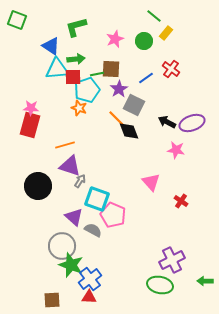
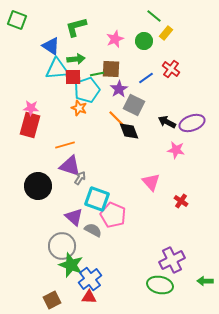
gray arrow at (80, 181): moved 3 px up
brown square at (52, 300): rotated 24 degrees counterclockwise
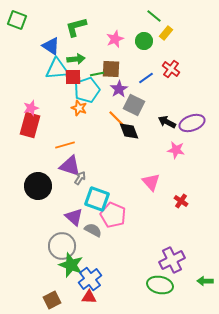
pink star at (31, 108): rotated 21 degrees counterclockwise
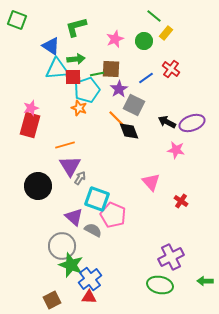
purple triangle at (70, 166): rotated 40 degrees clockwise
purple cross at (172, 260): moved 1 px left, 3 px up
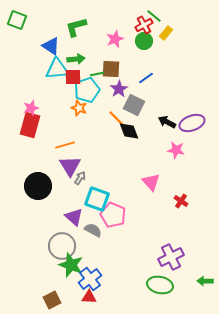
red cross at (171, 69): moved 27 px left, 44 px up; rotated 24 degrees clockwise
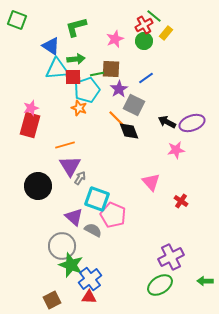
pink star at (176, 150): rotated 18 degrees counterclockwise
green ellipse at (160, 285): rotated 45 degrees counterclockwise
